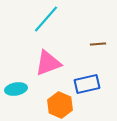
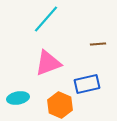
cyan ellipse: moved 2 px right, 9 px down
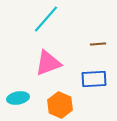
blue rectangle: moved 7 px right, 5 px up; rotated 10 degrees clockwise
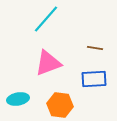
brown line: moved 3 px left, 4 px down; rotated 14 degrees clockwise
cyan ellipse: moved 1 px down
orange hexagon: rotated 15 degrees counterclockwise
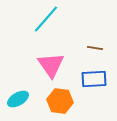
pink triangle: moved 3 px right, 2 px down; rotated 44 degrees counterclockwise
cyan ellipse: rotated 20 degrees counterclockwise
orange hexagon: moved 4 px up
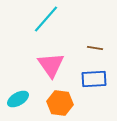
orange hexagon: moved 2 px down
